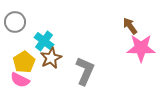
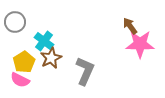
pink star: moved 1 px left, 4 px up
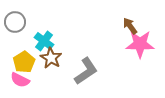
brown star: rotated 15 degrees counterclockwise
gray L-shape: moved 1 px right; rotated 32 degrees clockwise
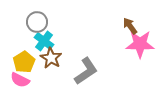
gray circle: moved 22 px right
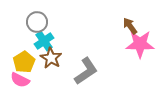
cyan cross: rotated 18 degrees clockwise
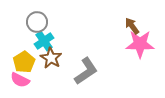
brown arrow: moved 2 px right
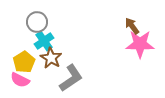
gray L-shape: moved 15 px left, 7 px down
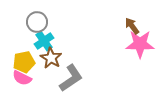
yellow pentagon: rotated 20 degrees clockwise
pink semicircle: moved 2 px right, 2 px up
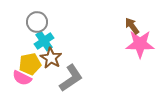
yellow pentagon: moved 6 px right, 2 px down
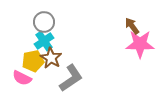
gray circle: moved 7 px right
yellow pentagon: moved 3 px right, 3 px up
